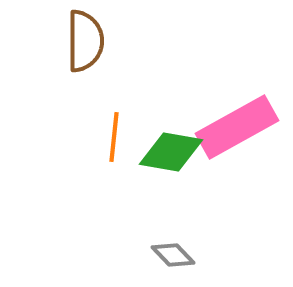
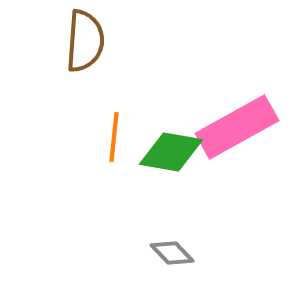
brown semicircle: rotated 4 degrees clockwise
gray diamond: moved 1 px left, 2 px up
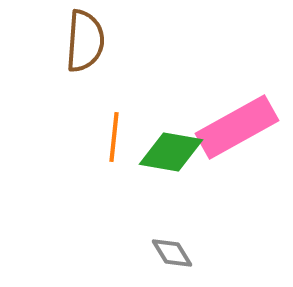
gray diamond: rotated 12 degrees clockwise
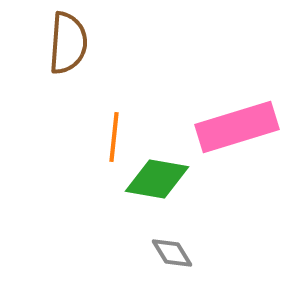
brown semicircle: moved 17 px left, 2 px down
pink rectangle: rotated 12 degrees clockwise
green diamond: moved 14 px left, 27 px down
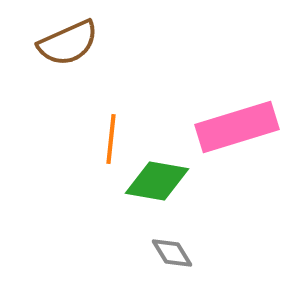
brown semicircle: rotated 62 degrees clockwise
orange line: moved 3 px left, 2 px down
green diamond: moved 2 px down
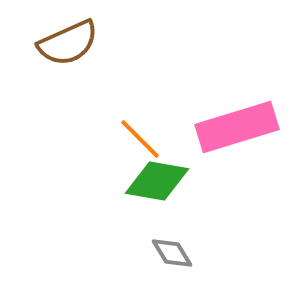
orange line: moved 29 px right; rotated 51 degrees counterclockwise
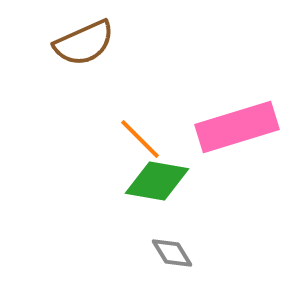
brown semicircle: moved 16 px right
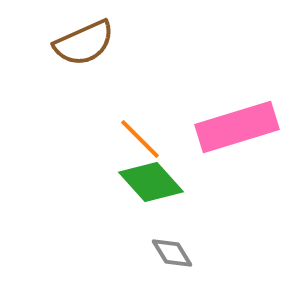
green diamond: moved 6 px left, 1 px down; rotated 38 degrees clockwise
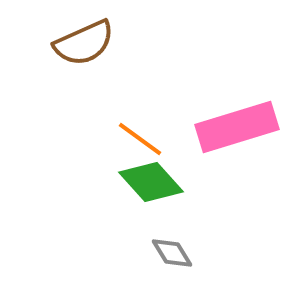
orange line: rotated 9 degrees counterclockwise
